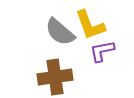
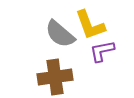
gray semicircle: moved 2 px down
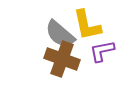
yellow L-shape: moved 3 px left; rotated 8 degrees clockwise
brown cross: moved 7 px right, 18 px up; rotated 28 degrees clockwise
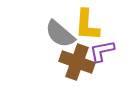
yellow L-shape: rotated 16 degrees clockwise
brown cross: moved 15 px right, 3 px down
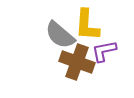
gray semicircle: moved 1 px down
purple L-shape: moved 2 px right
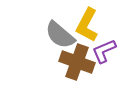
yellow L-shape: rotated 24 degrees clockwise
purple L-shape: rotated 12 degrees counterclockwise
